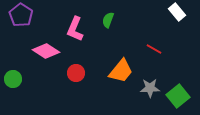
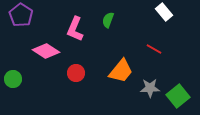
white rectangle: moved 13 px left
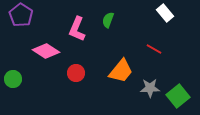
white rectangle: moved 1 px right, 1 px down
pink L-shape: moved 2 px right
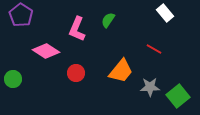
green semicircle: rotated 14 degrees clockwise
gray star: moved 1 px up
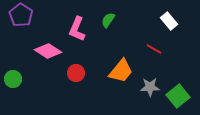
white rectangle: moved 4 px right, 8 px down
pink diamond: moved 2 px right
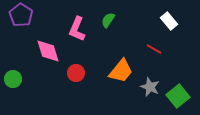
pink diamond: rotated 40 degrees clockwise
gray star: rotated 24 degrees clockwise
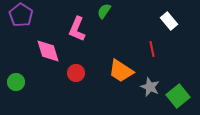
green semicircle: moved 4 px left, 9 px up
red line: moved 2 px left; rotated 49 degrees clockwise
orange trapezoid: rotated 84 degrees clockwise
green circle: moved 3 px right, 3 px down
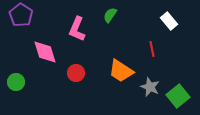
green semicircle: moved 6 px right, 4 px down
pink diamond: moved 3 px left, 1 px down
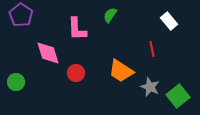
pink L-shape: rotated 25 degrees counterclockwise
pink diamond: moved 3 px right, 1 px down
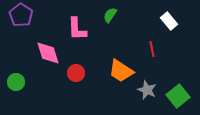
gray star: moved 3 px left, 3 px down
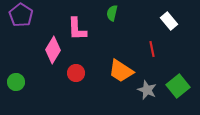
green semicircle: moved 2 px right, 2 px up; rotated 21 degrees counterclockwise
pink diamond: moved 5 px right, 3 px up; rotated 48 degrees clockwise
green square: moved 10 px up
